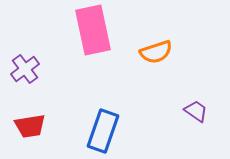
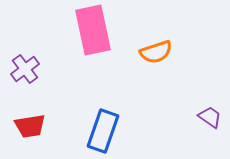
purple trapezoid: moved 14 px right, 6 px down
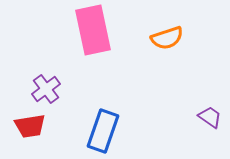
orange semicircle: moved 11 px right, 14 px up
purple cross: moved 21 px right, 20 px down
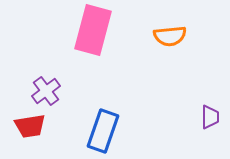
pink rectangle: rotated 27 degrees clockwise
orange semicircle: moved 3 px right, 2 px up; rotated 12 degrees clockwise
purple cross: moved 2 px down
purple trapezoid: rotated 55 degrees clockwise
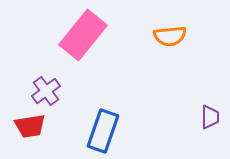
pink rectangle: moved 10 px left, 5 px down; rotated 24 degrees clockwise
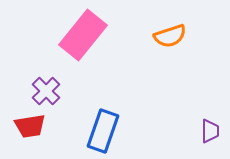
orange semicircle: rotated 12 degrees counterclockwise
purple cross: rotated 8 degrees counterclockwise
purple trapezoid: moved 14 px down
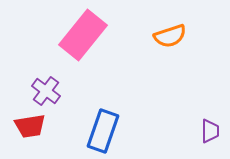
purple cross: rotated 8 degrees counterclockwise
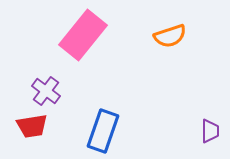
red trapezoid: moved 2 px right
